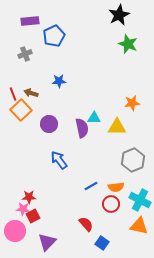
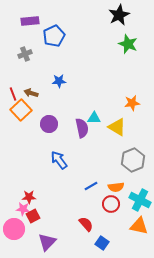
yellow triangle: rotated 30 degrees clockwise
pink circle: moved 1 px left, 2 px up
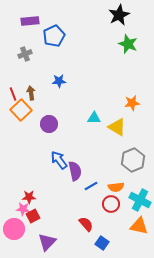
brown arrow: rotated 64 degrees clockwise
purple semicircle: moved 7 px left, 43 px down
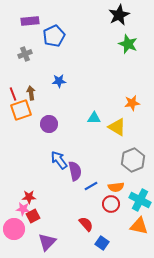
orange square: rotated 25 degrees clockwise
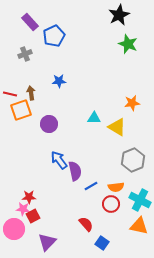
purple rectangle: moved 1 px down; rotated 54 degrees clockwise
red line: moved 3 px left; rotated 56 degrees counterclockwise
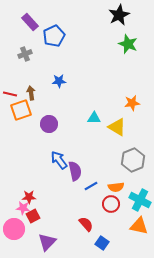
pink star: moved 1 px up
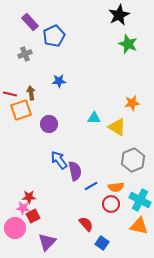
pink circle: moved 1 px right, 1 px up
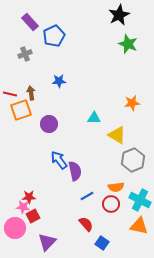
yellow triangle: moved 8 px down
blue line: moved 4 px left, 10 px down
pink star: moved 1 px up
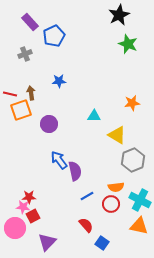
cyan triangle: moved 2 px up
red semicircle: moved 1 px down
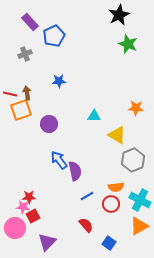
brown arrow: moved 4 px left
orange star: moved 4 px right, 5 px down; rotated 14 degrees clockwise
orange triangle: rotated 42 degrees counterclockwise
blue square: moved 7 px right
